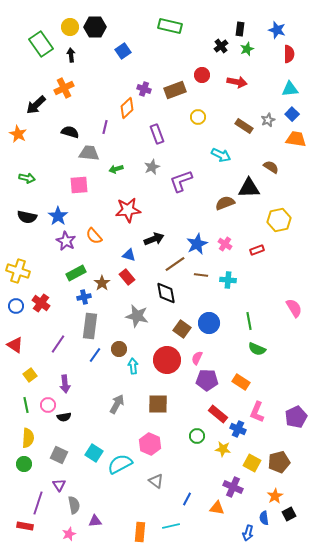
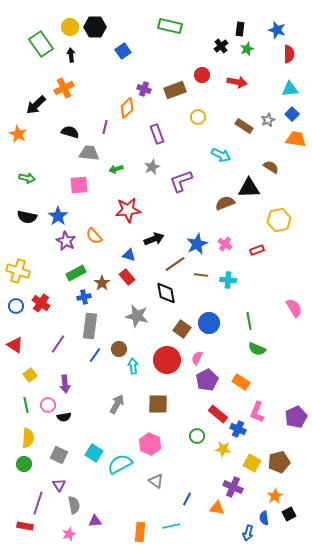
purple pentagon at (207, 380): rotated 30 degrees counterclockwise
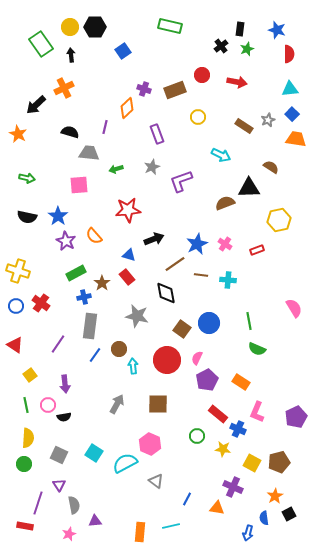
cyan semicircle at (120, 464): moved 5 px right, 1 px up
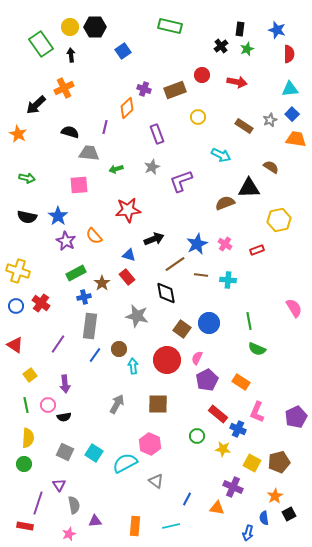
gray star at (268, 120): moved 2 px right
gray square at (59, 455): moved 6 px right, 3 px up
orange rectangle at (140, 532): moved 5 px left, 6 px up
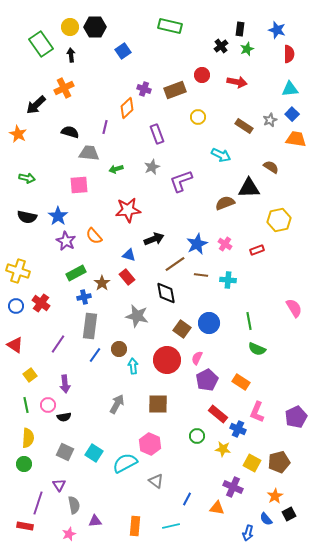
blue semicircle at (264, 518): moved 2 px right, 1 px down; rotated 32 degrees counterclockwise
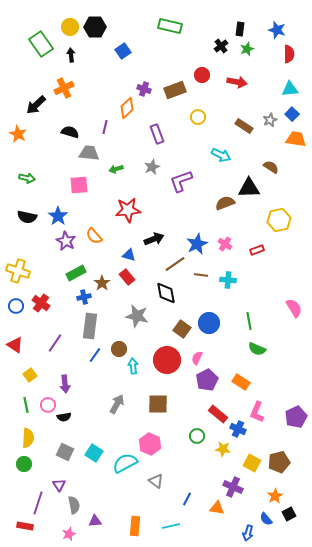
purple line at (58, 344): moved 3 px left, 1 px up
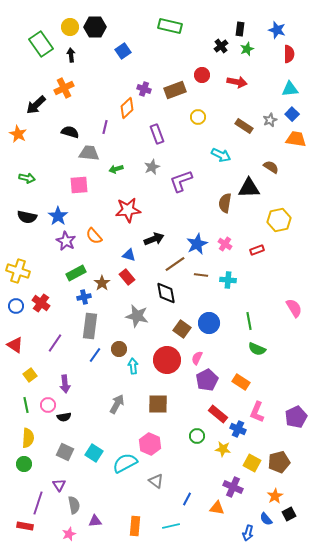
brown semicircle at (225, 203): rotated 60 degrees counterclockwise
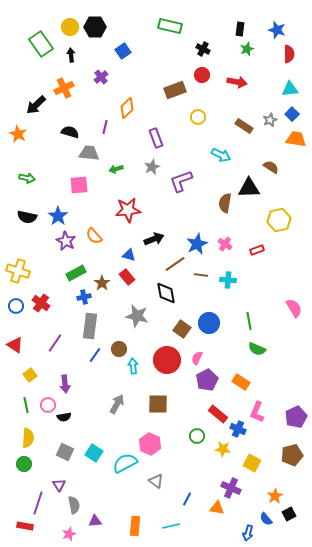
black cross at (221, 46): moved 18 px left, 3 px down; rotated 24 degrees counterclockwise
purple cross at (144, 89): moved 43 px left, 12 px up; rotated 32 degrees clockwise
purple rectangle at (157, 134): moved 1 px left, 4 px down
brown pentagon at (279, 462): moved 13 px right, 7 px up
purple cross at (233, 487): moved 2 px left, 1 px down
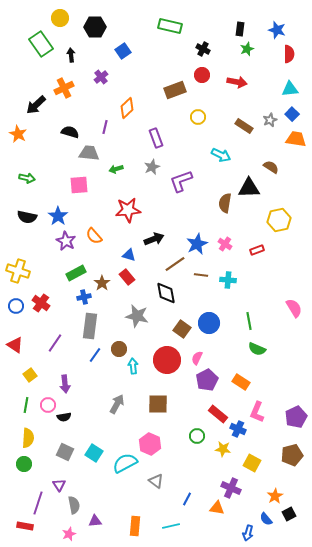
yellow circle at (70, 27): moved 10 px left, 9 px up
green line at (26, 405): rotated 21 degrees clockwise
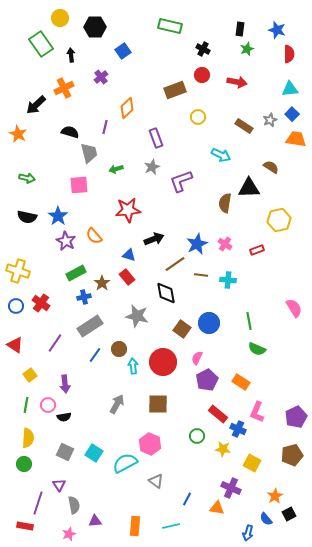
gray trapezoid at (89, 153): rotated 70 degrees clockwise
gray rectangle at (90, 326): rotated 50 degrees clockwise
red circle at (167, 360): moved 4 px left, 2 px down
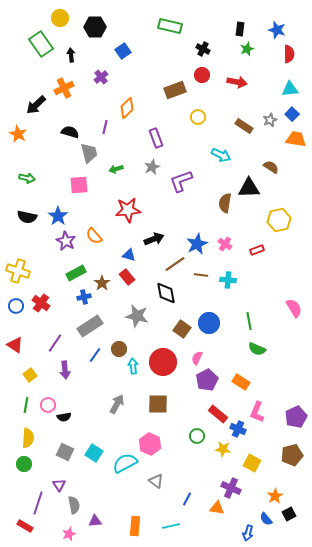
purple arrow at (65, 384): moved 14 px up
red rectangle at (25, 526): rotated 21 degrees clockwise
